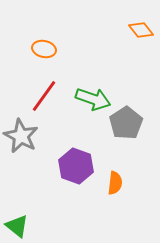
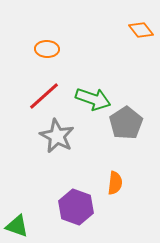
orange ellipse: moved 3 px right; rotated 10 degrees counterclockwise
red line: rotated 12 degrees clockwise
gray star: moved 36 px right
purple hexagon: moved 41 px down
green triangle: rotated 20 degrees counterclockwise
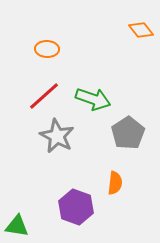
gray pentagon: moved 2 px right, 10 px down
green triangle: rotated 10 degrees counterclockwise
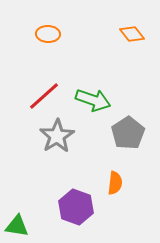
orange diamond: moved 9 px left, 4 px down
orange ellipse: moved 1 px right, 15 px up
green arrow: moved 1 px down
gray star: rotated 12 degrees clockwise
